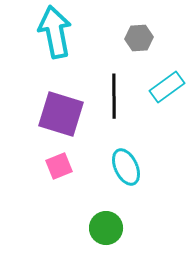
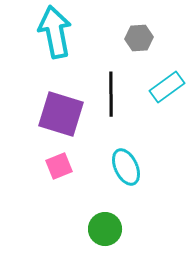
black line: moved 3 px left, 2 px up
green circle: moved 1 px left, 1 px down
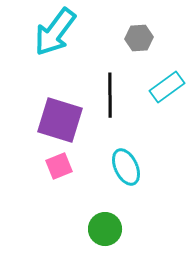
cyan arrow: rotated 132 degrees counterclockwise
black line: moved 1 px left, 1 px down
purple square: moved 1 px left, 6 px down
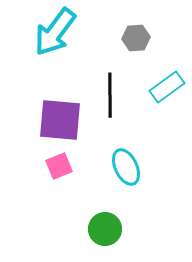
gray hexagon: moved 3 px left
purple square: rotated 12 degrees counterclockwise
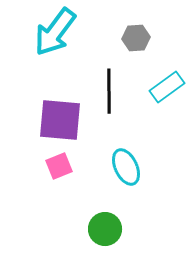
black line: moved 1 px left, 4 px up
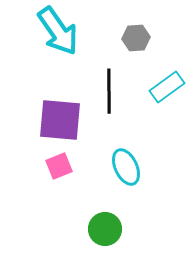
cyan arrow: moved 3 px right, 1 px up; rotated 72 degrees counterclockwise
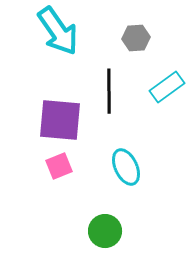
green circle: moved 2 px down
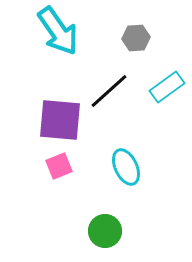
black line: rotated 48 degrees clockwise
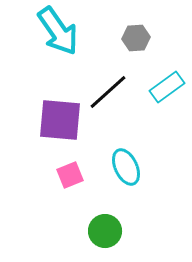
black line: moved 1 px left, 1 px down
pink square: moved 11 px right, 9 px down
